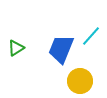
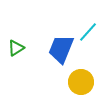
cyan line: moved 3 px left, 4 px up
yellow circle: moved 1 px right, 1 px down
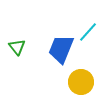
green triangle: moved 1 px right, 1 px up; rotated 36 degrees counterclockwise
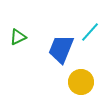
cyan line: moved 2 px right
green triangle: moved 1 px right, 10 px up; rotated 42 degrees clockwise
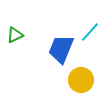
green triangle: moved 3 px left, 2 px up
yellow circle: moved 2 px up
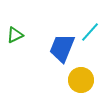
blue trapezoid: moved 1 px right, 1 px up
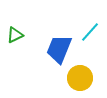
blue trapezoid: moved 3 px left, 1 px down
yellow circle: moved 1 px left, 2 px up
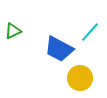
green triangle: moved 2 px left, 4 px up
blue trapezoid: rotated 84 degrees counterclockwise
